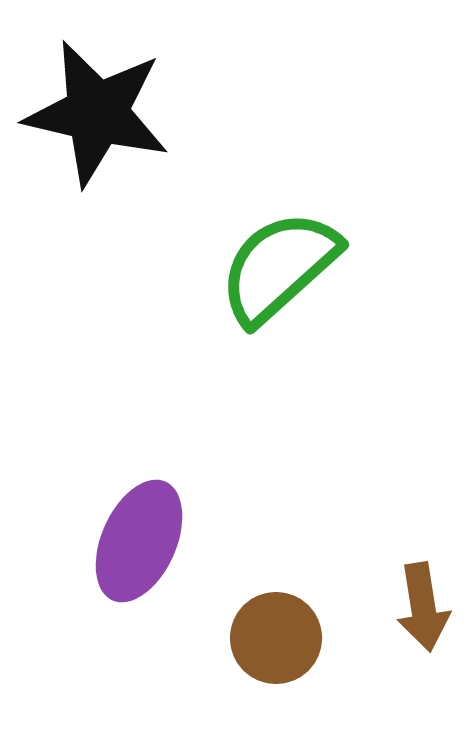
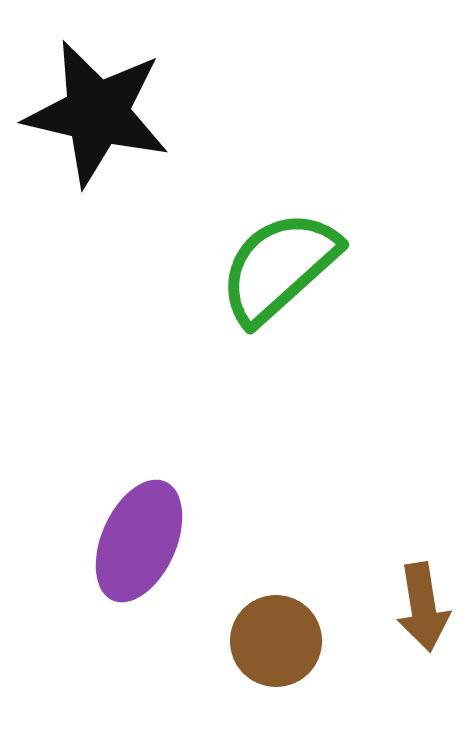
brown circle: moved 3 px down
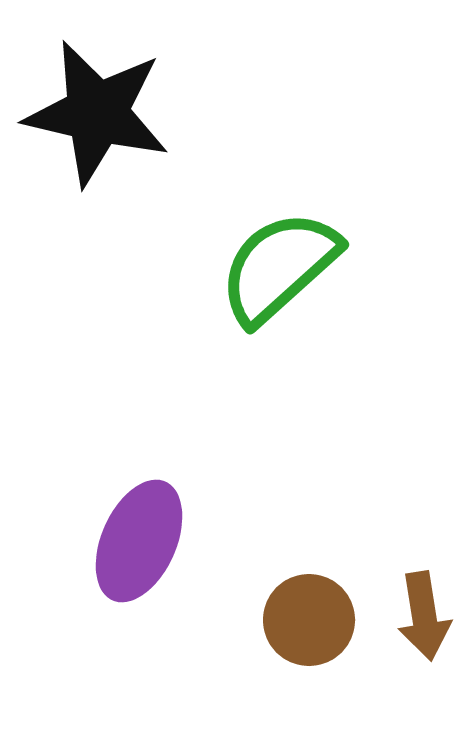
brown arrow: moved 1 px right, 9 px down
brown circle: moved 33 px right, 21 px up
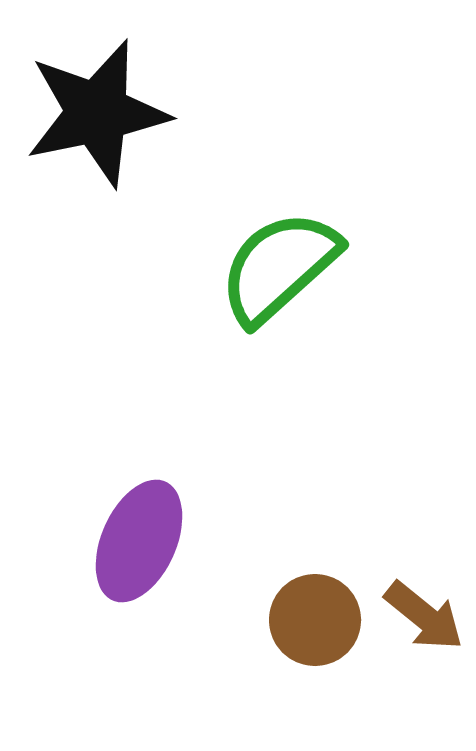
black star: rotated 25 degrees counterclockwise
brown arrow: rotated 42 degrees counterclockwise
brown circle: moved 6 px right
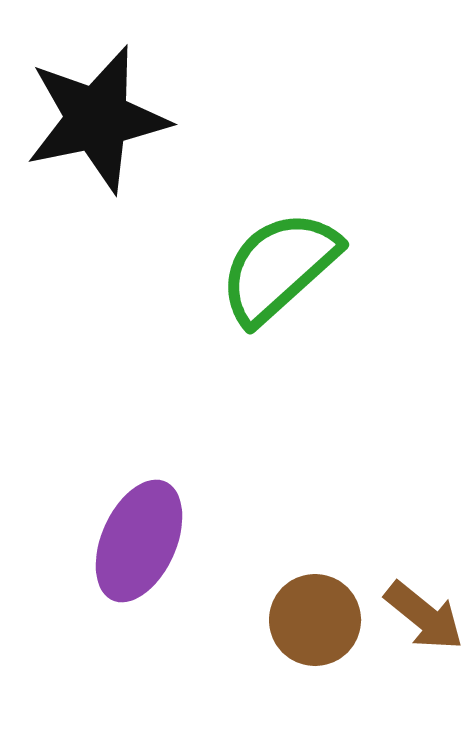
black star: moved 6 px down
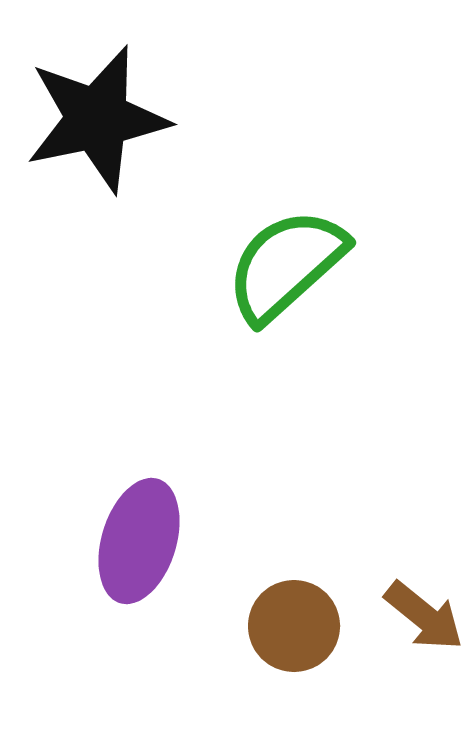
green semicircle: moved 7 px right, 2 px up
purple ellipse: rotated 7 degrees counterclockwise
brown circle: moved 21 px left, 6 px down
